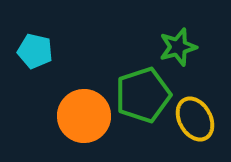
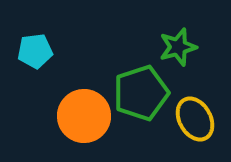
cyan pentagon: rotated 20 degrees counterclockwise
green pentagon: moved 2 px left, 2 px up
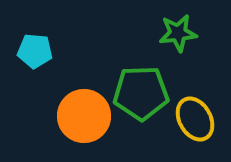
green star: moved 14 px up; rotated 9 degrees clockwise
cyan pentagon: rotated 12 degrees clockwise
green pentagon: rotated 16 degrees clockwise
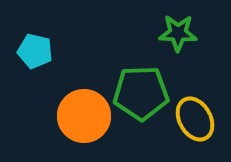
green star: rotated 9 degrees clockwise
cyan pentagon: rotated 8 degrees clockwise
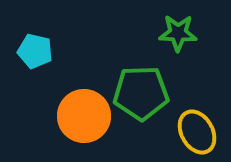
yellow ellipse: moved 2 px right, 13 px down
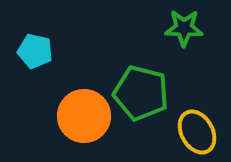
green star: moved 6 px right, 5 px up
green pentagon: rotated 16 degrees clockwise
